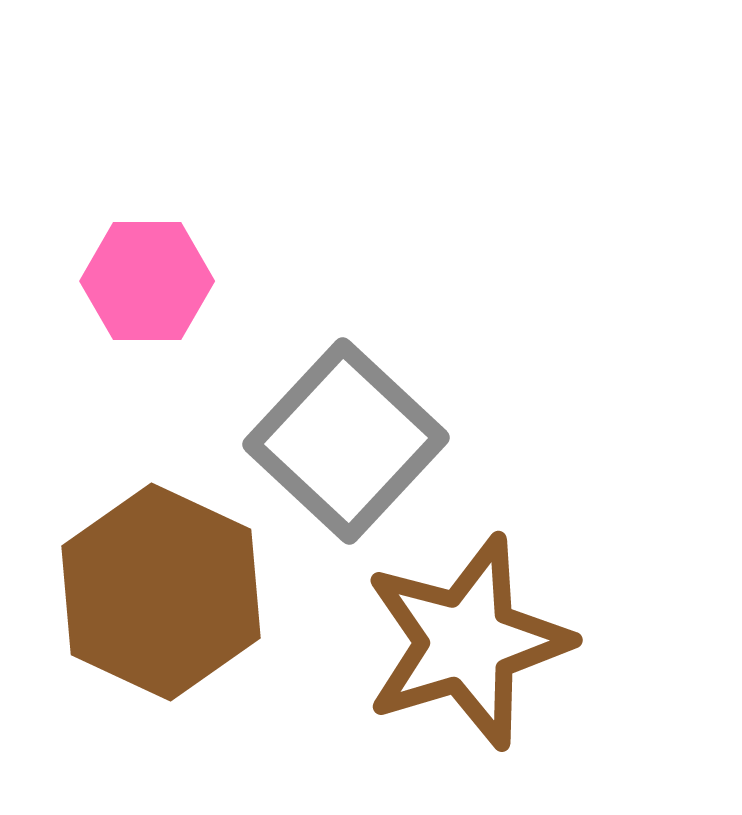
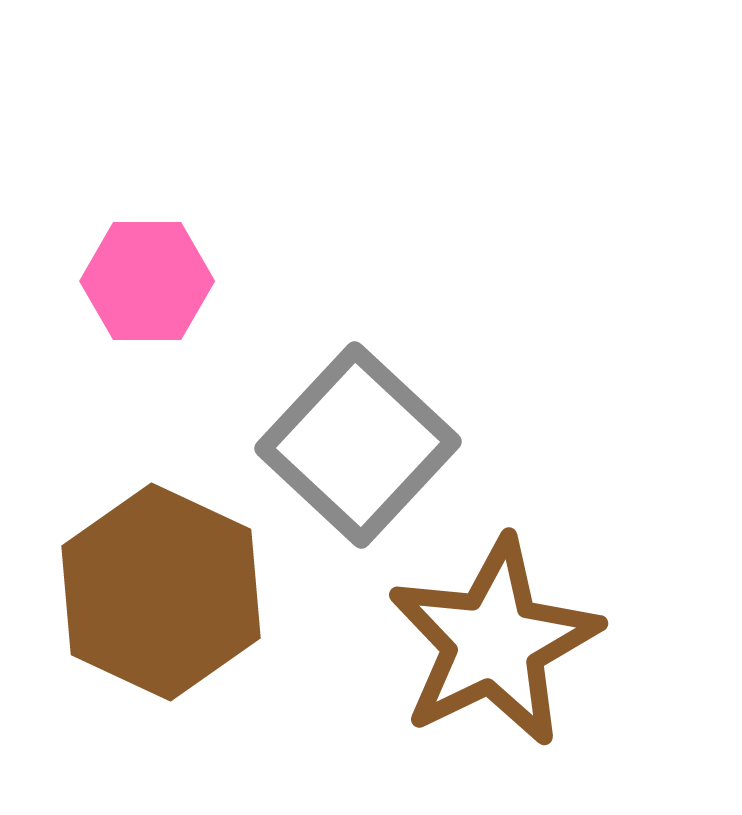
gray square: moved 12 px right, 4 px down
brown star: moved 27 px right; rotated 9 degrees counterclockwise
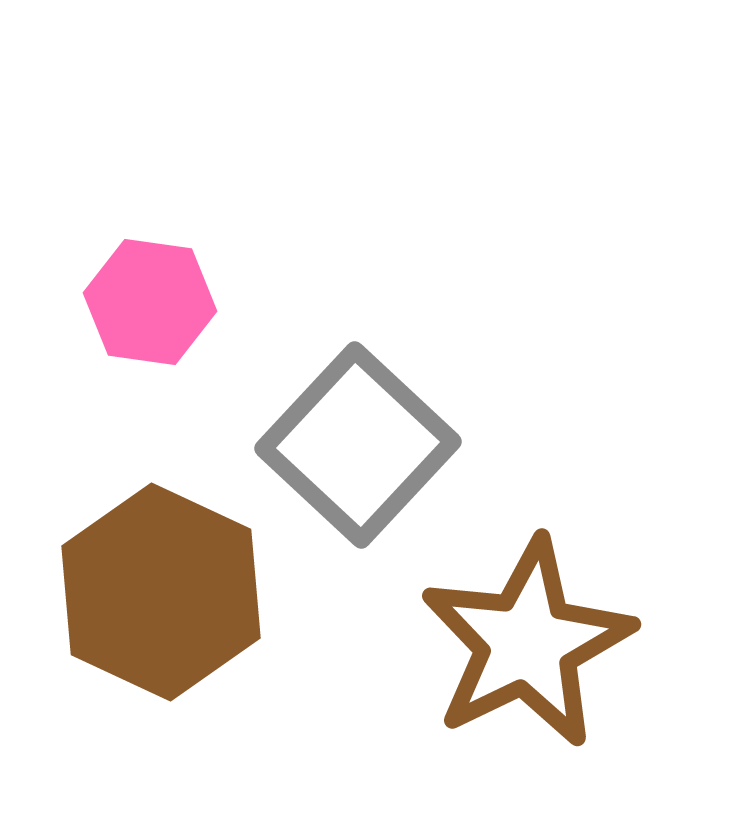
pink hexagon: moved 3 px right, 21 px down; rotated 8 degrees clockwise
brown star: moved 33 px right, 1 px down
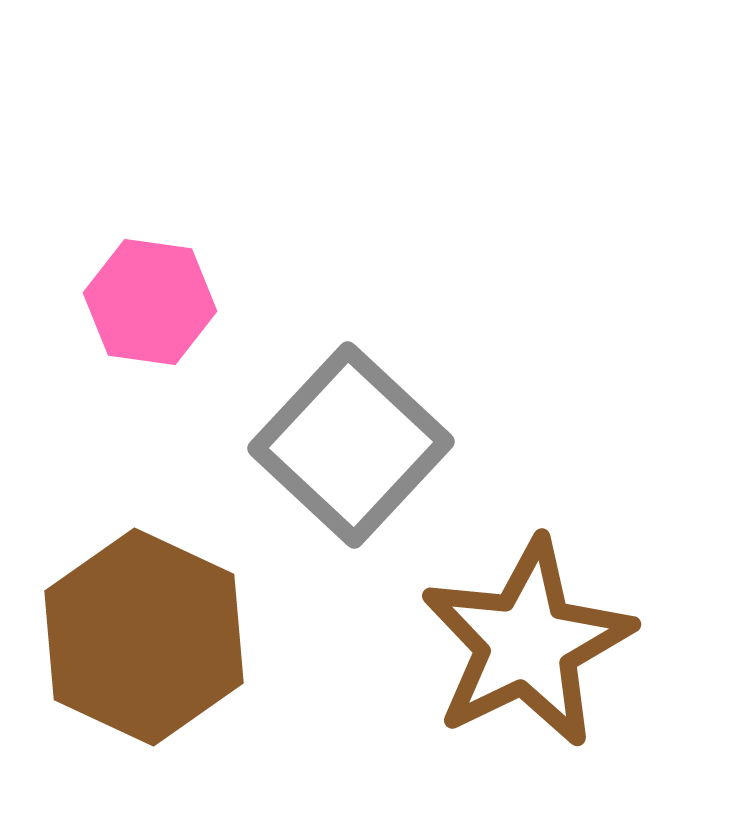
gray square: moved 7 px left
brown hexagon: moved 17 px left, 45 px down
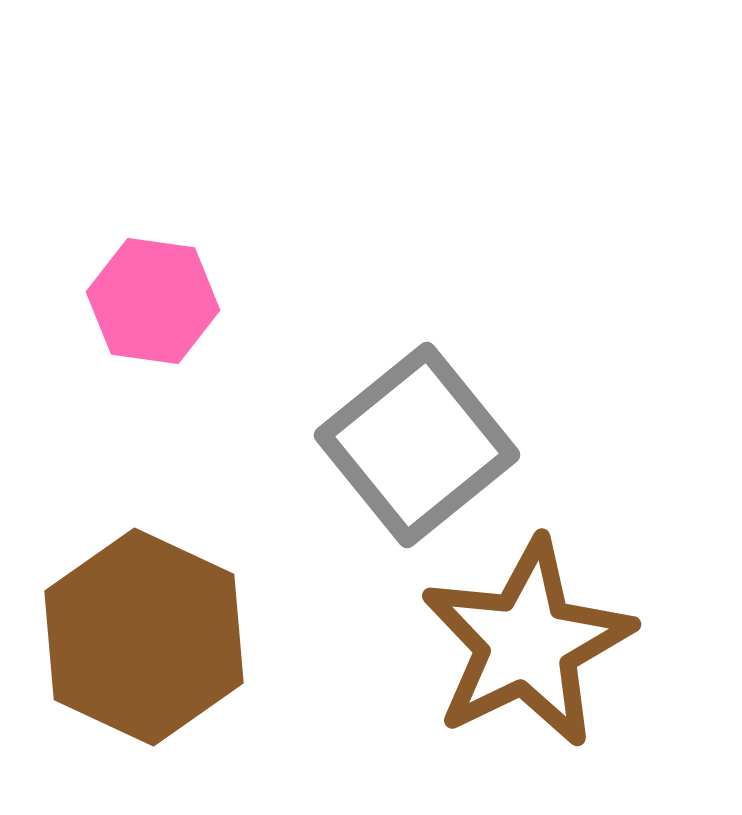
pink hexagon: moved 3 px right, 1 px up
gray square: moved 66 px right; rotated 8 degrees clockwise
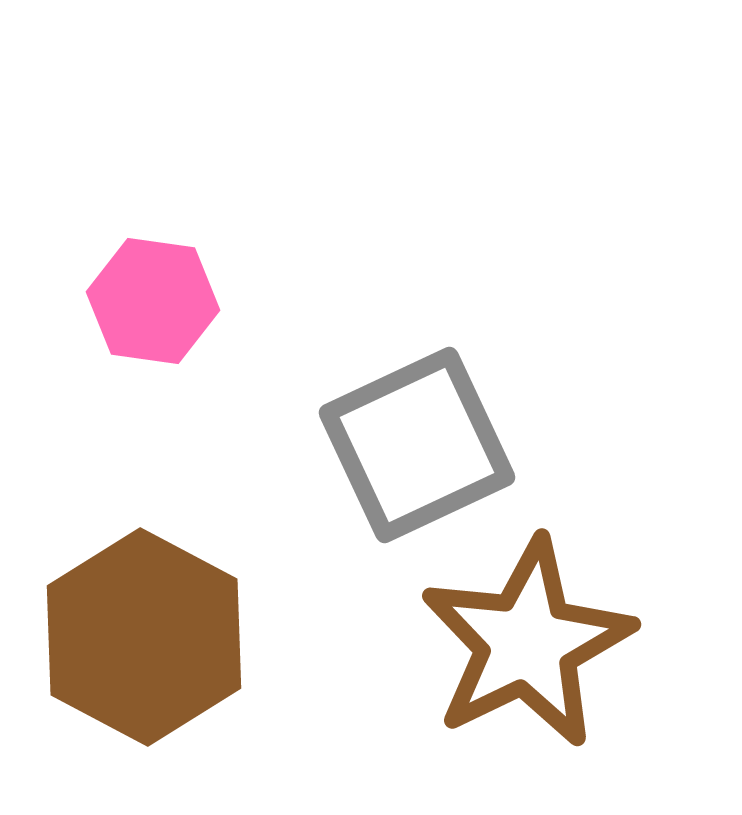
gray square: rotated 14 degrees clockwise
brown hexagon: rotated 3 degrees clockwise
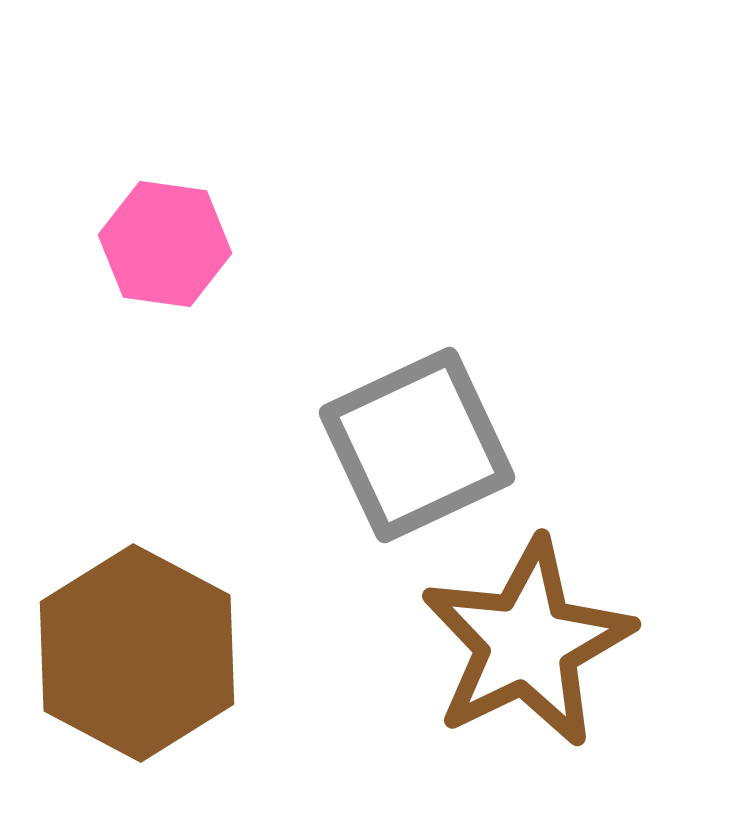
pink hexagon: moved 12 px right, 57 px up
brown hexagon: moved 7 px left, 16 px down
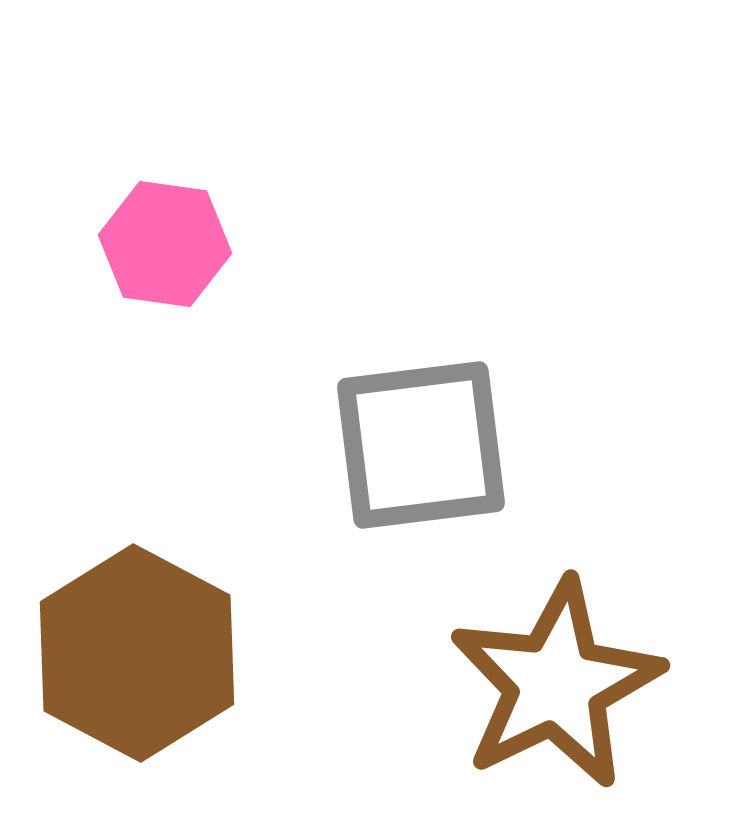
gray square: moved 4 px right; rotated 18 degrees clockwise
brown star: moved 29 px right, 41 px down
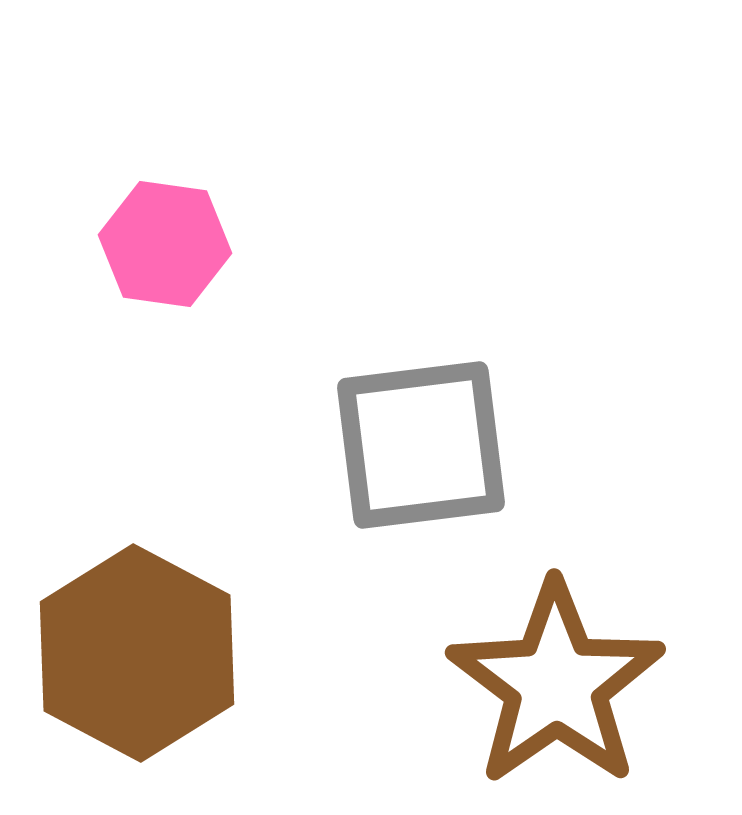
brown star: rotated 9 degrees counterclockwise
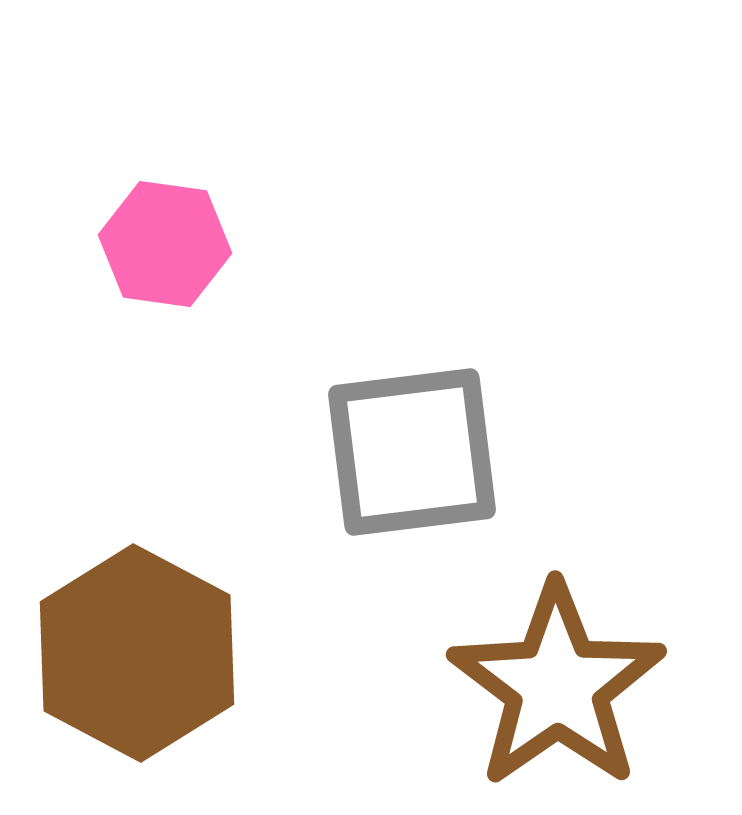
gray square: moved 9 px left, 7 px down
brown star: moved 1 px right, 2 px down
